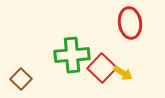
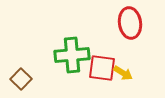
red square: rotated 36 degrees counterclockwise
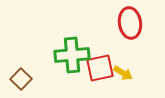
red square: moved 2 px left; rotated 20 degrees counterclockwise
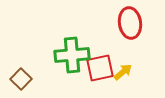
yellow arrow: moved 1 px up; rotated 72 degrees counterclockwise
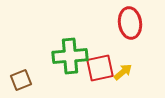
green cross: moved 2 px left, 1 px down
brown square: moved 1 px down; rotated 25 degrees clockwise
